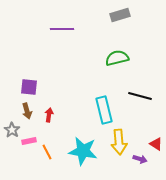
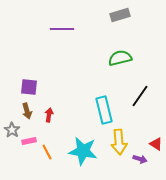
green semicircle: moved 3 px right
black line: rotated 70 degrees counterclockwise
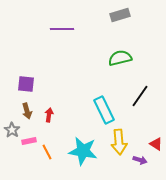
purple square: moved 3 px left, 3 px up
cyan rectangle: rotated 12 degrees counterclockwise
purple arrow: moved 1 px down
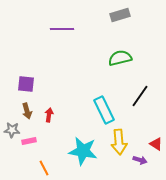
gray star: rotated 28 degrees counterclockwise
orange line: moved 3 px left, 16 px down
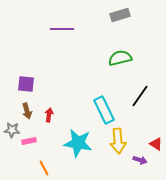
yellow arrow: moved 1 px left, 1 px up
cyan star: moved 5 px left, 8 px up
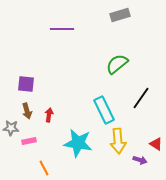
green semicircle: moved 3 px left, 6 px down; rotated 25 degrees counterclockwise
black line: moved 1 px right, 2 px down
gray star: moved 1 px left, 2 px up
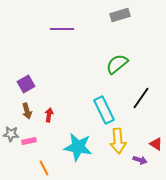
purple square: rotated 36 degrees counterclockwise
gray star: moved 6 px down
cyan star: moved 4 px down
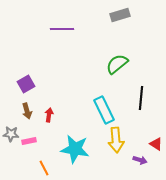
black line: rotated 30 degrees counterclockwise
yellow arrow: moved 2 px left, 1 px up
cyan star: moved 3 px left, 2 px down
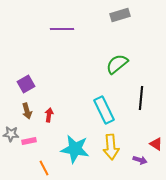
yellow arrow: moved 5 px left, 7 px down
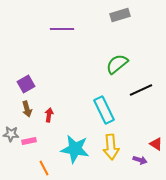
black line: moved 8 px up; rotated 60 degrees clockwise
brown arrow: moved 2 px up
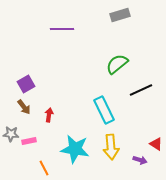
brown arrow: moved 3 px left, 2 px up; rotated 21 degrees counterclockwise
